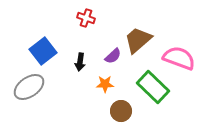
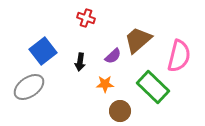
pink semicircle: moved 2 px up; rotated 84 degrees clockwise
brown circle: moved 1 px left
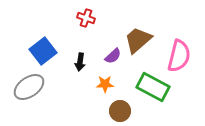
green rectangle: rotated 16 degrees counterclockwise
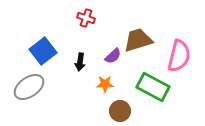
brown trapezoid: rotated 24 degrees clockwise
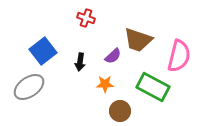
brown trapezoid: rotated 144 degrees counterclockwise
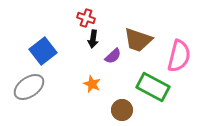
black arrow: moved 13 px right, 23 px up
orange star: moved 13 px left; rotated 24 degrees clockwise
brown circle: moved 2 px right, 1 px up
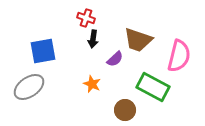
blue square: rotated 28 degrees clockwise
purple semicircle: moved 2 px right, 3 px down
brown circle: moved 3 px right
